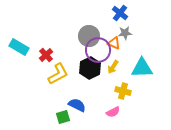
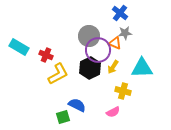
orange triangle: moved 1 px right
red cross: rotated 24 degrees counterclockwise
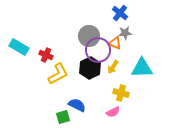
yellow cross: moved 2 px left, 2 px down
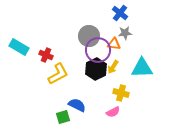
orange triangle: moved 1 px left, 1 px down; rotated 16 degrees counterclockwise
black hexagon: moved 6 px right, 1 px down
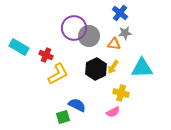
purple circle: moved 24 px left, 22 px up
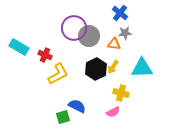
red cross: moved 1 px left
blue semicircle: moved 1 px down
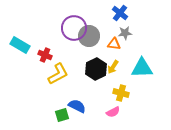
cyan rectangle: moved 1 px right, 2 px up
green square: moved 1 px left, 2 px up
